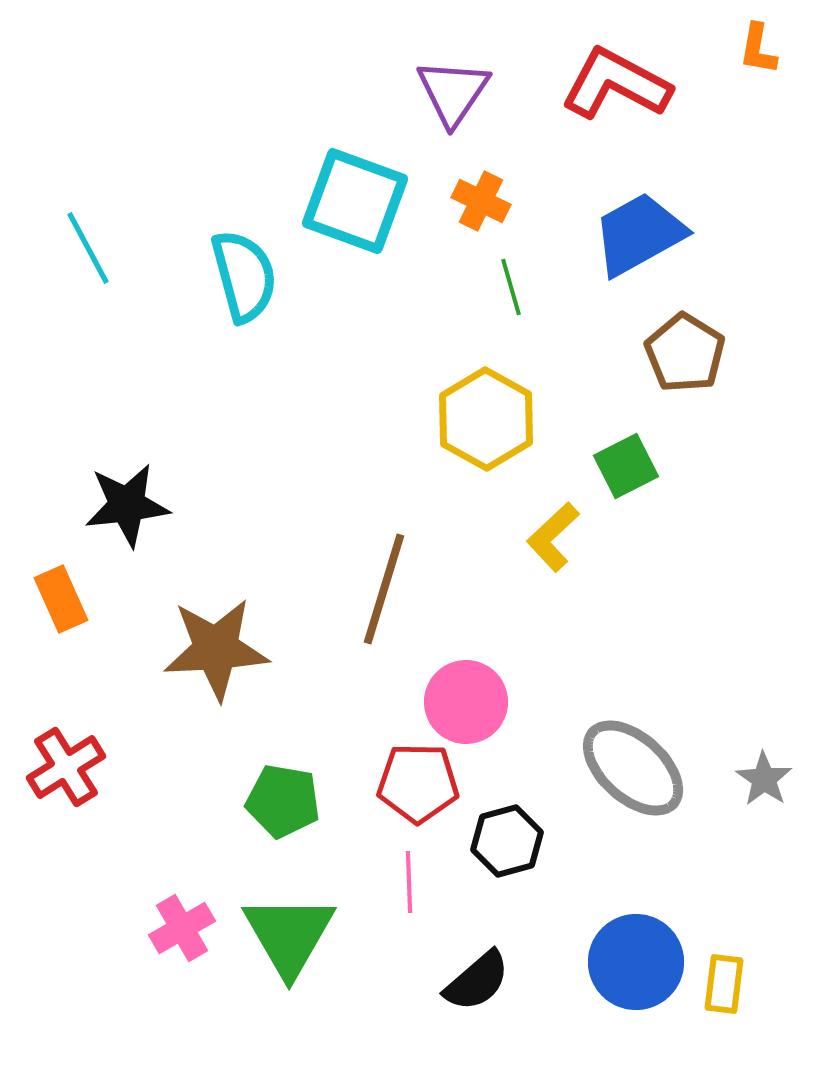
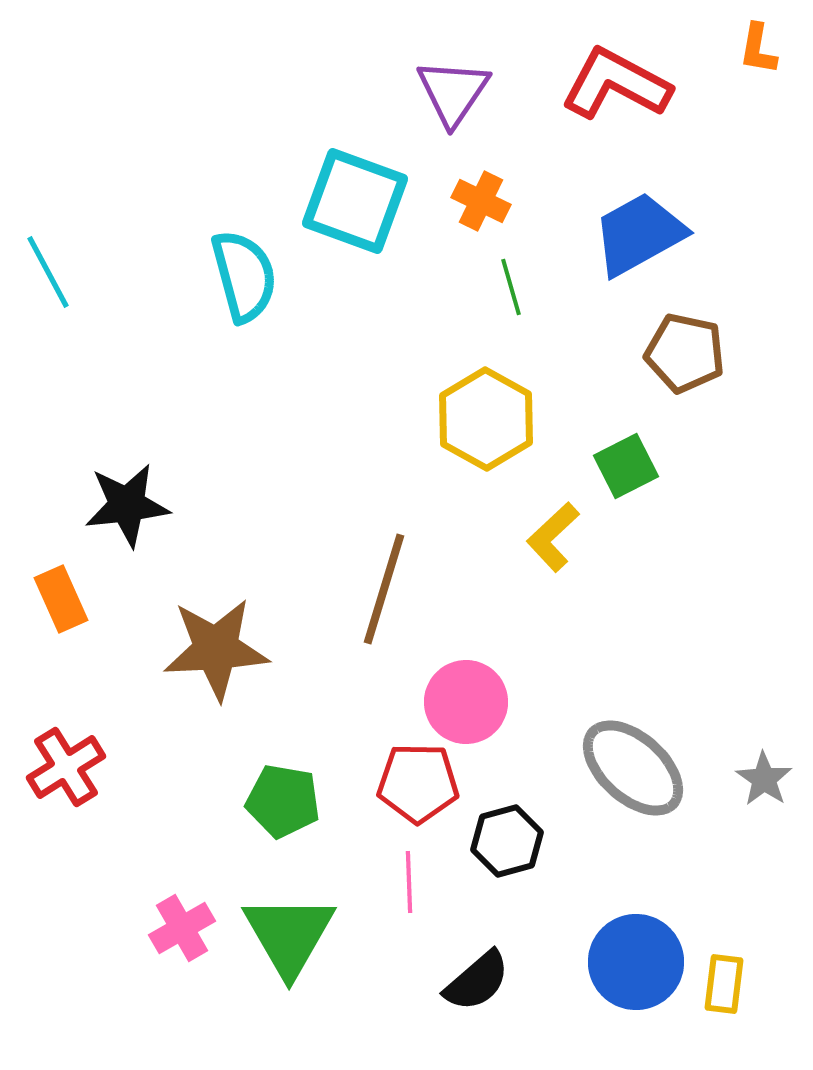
cyan line: moved 40 px left, 24 px down
brown pentagon: rotated 20 degrees counterclockwise
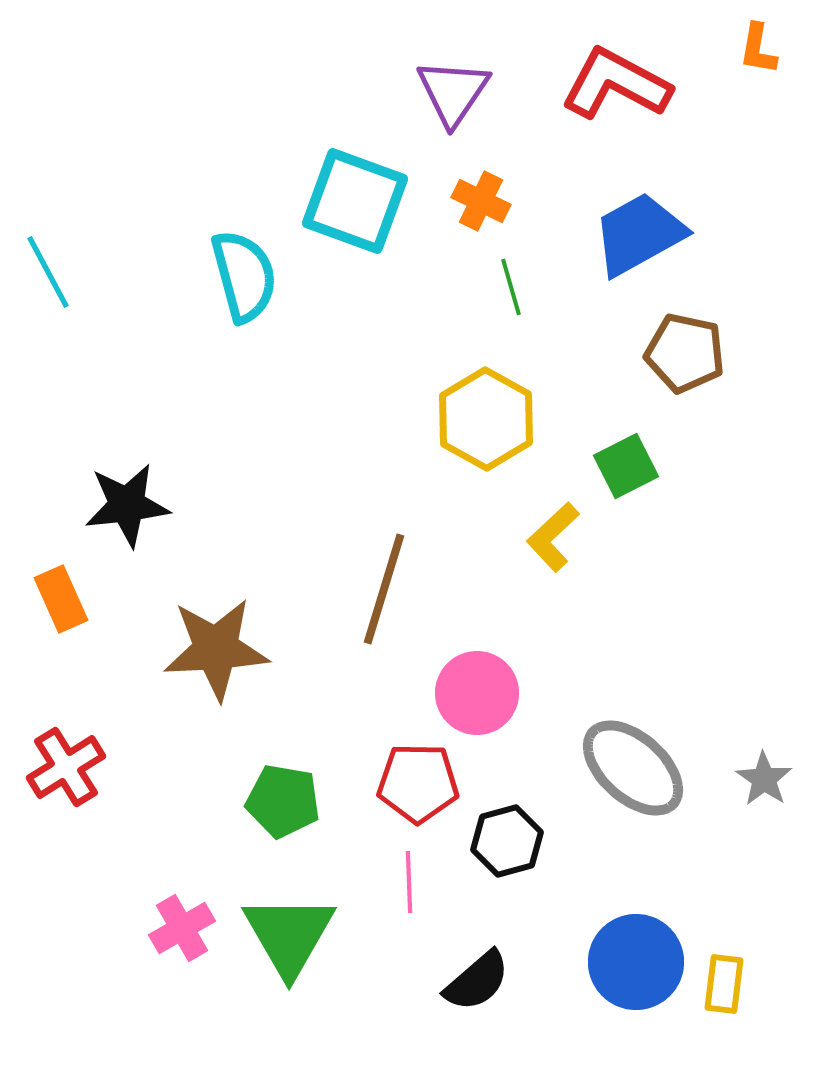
pink circle: moved 11 px right, 9 px up
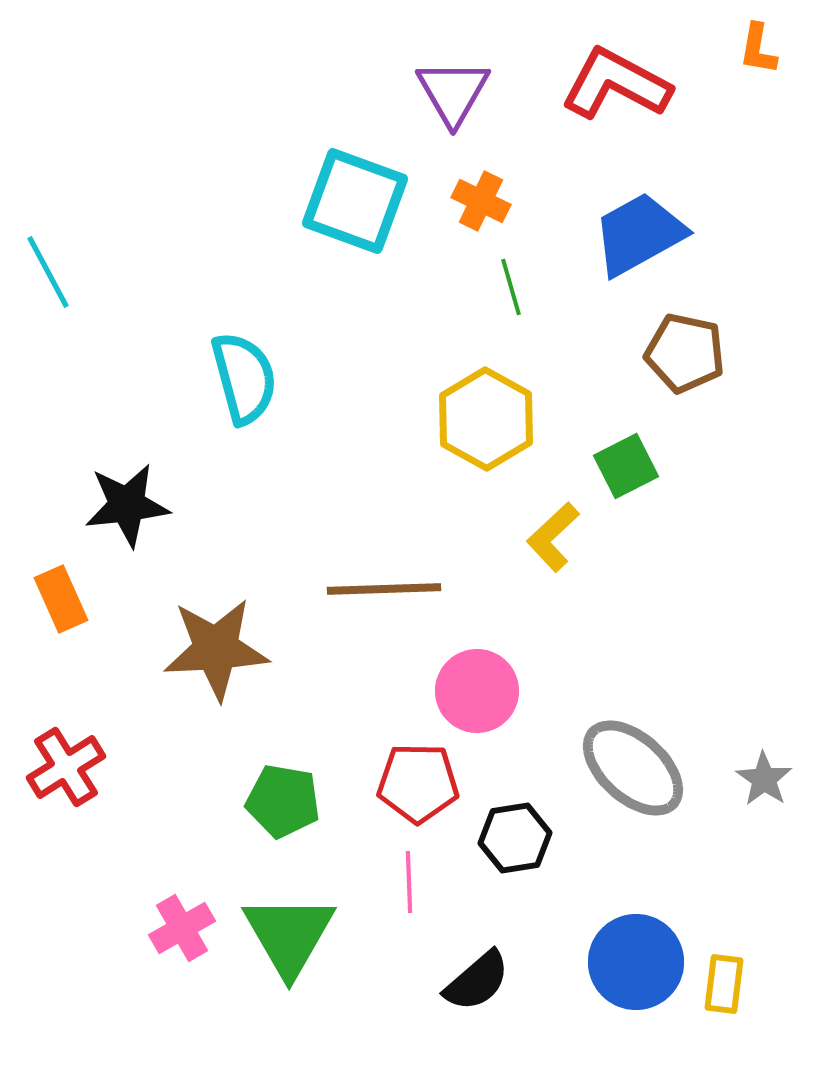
purple triangle: rotated 4 degrees counterclockwise
cyan semicircle: moved 102 px down
brown line: rotated 71 degrees clockwise
pink circle: moved 2 px up
black hexagon: moved 8 px right, 3 px up; rotated 6 degrees clockwise
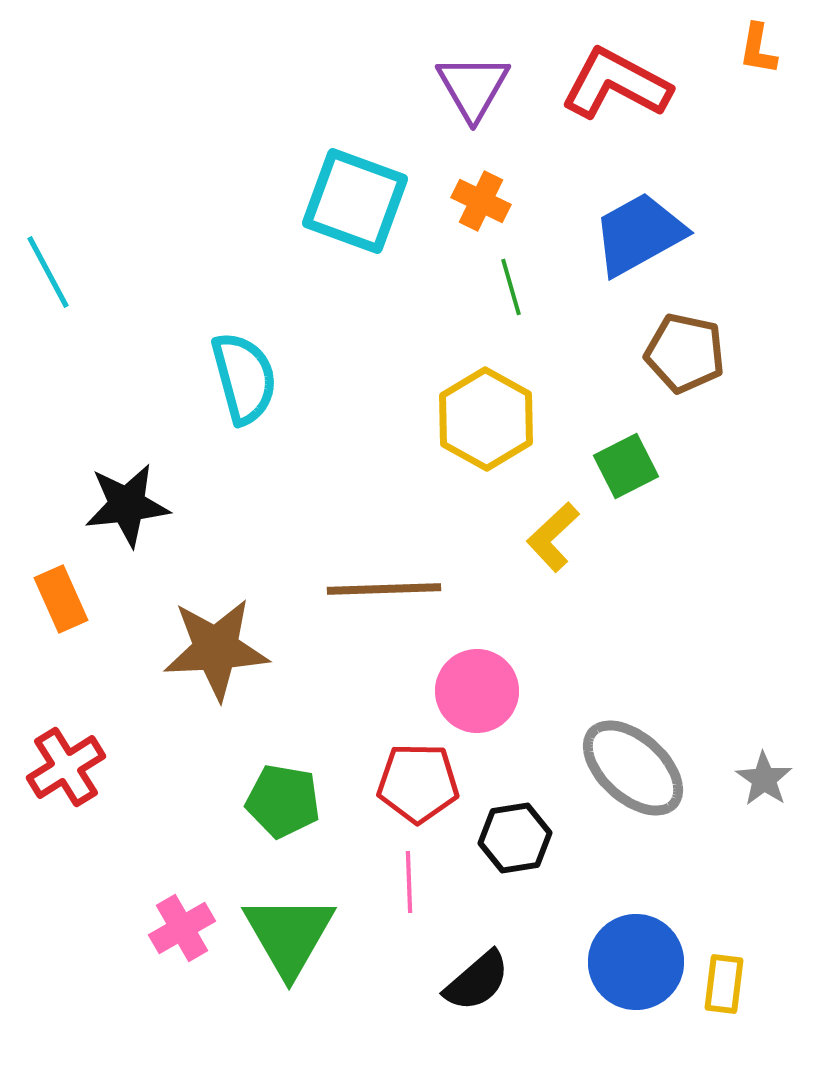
purple triangle: moved 20 px right, 5 px up
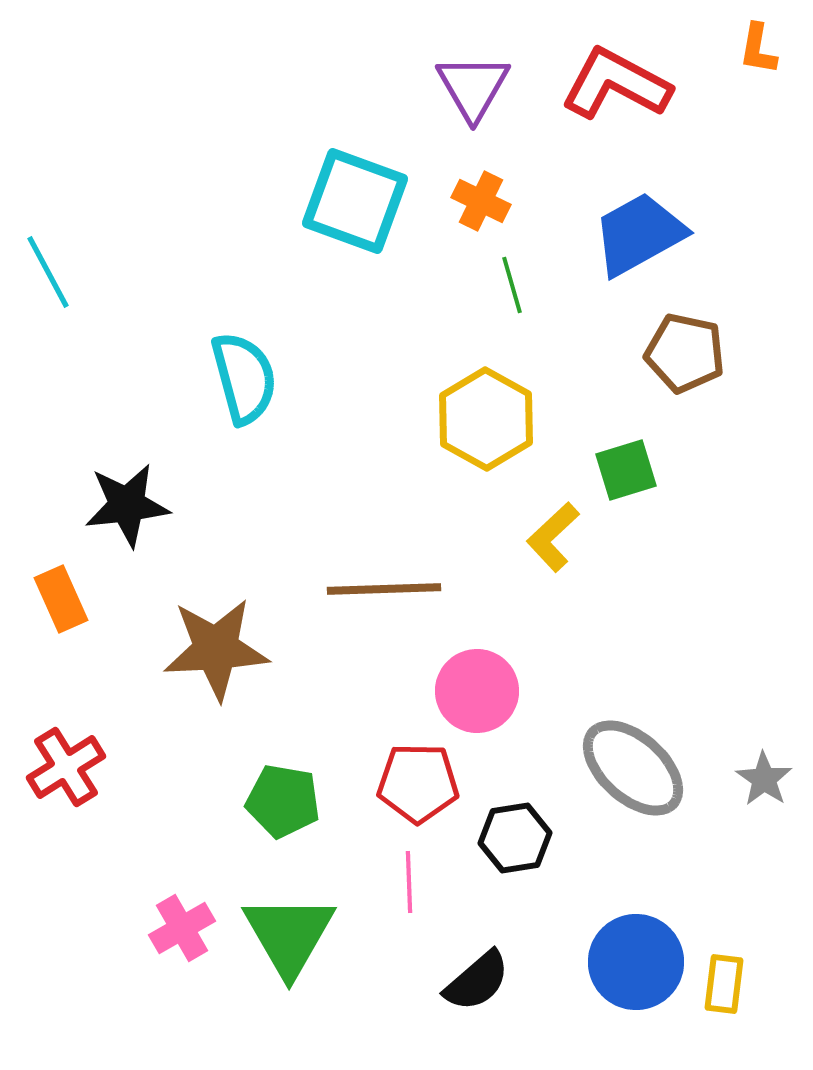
green line: moved 1 px right, 2 px up
green square: moved 4 px down; rotated 10 degrees clockwise
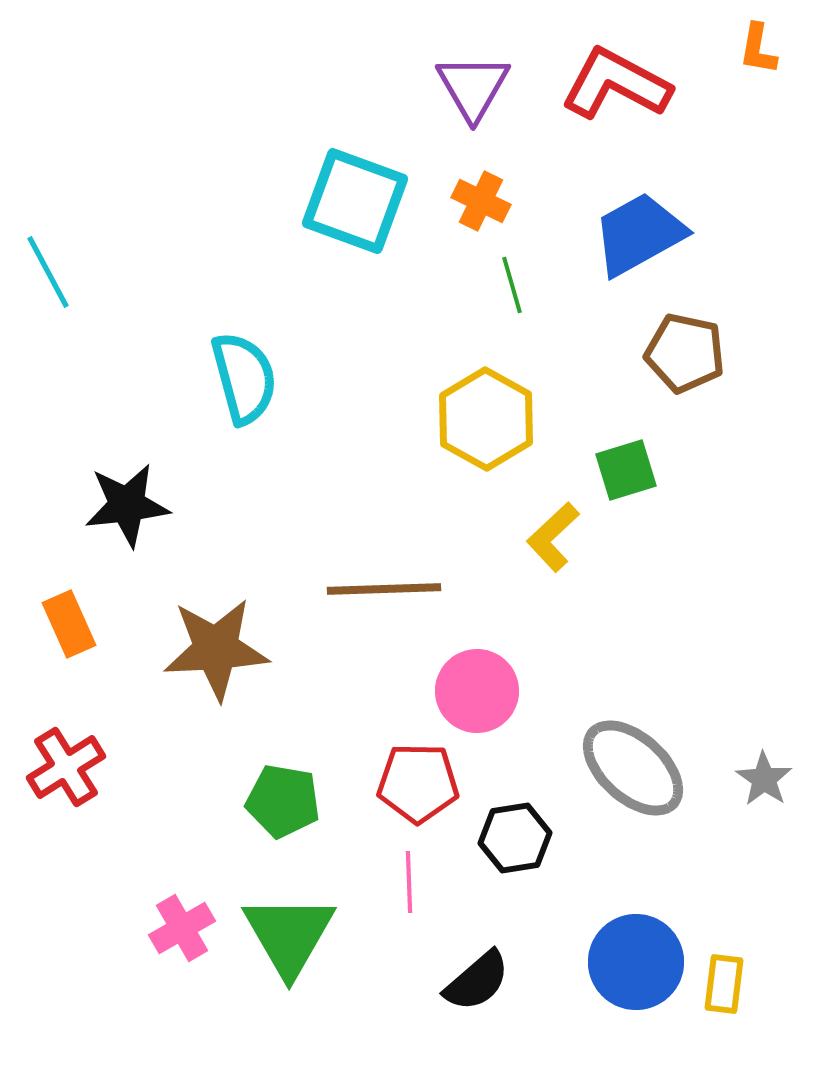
orange rectangle: moved 8 px right, 25 px down
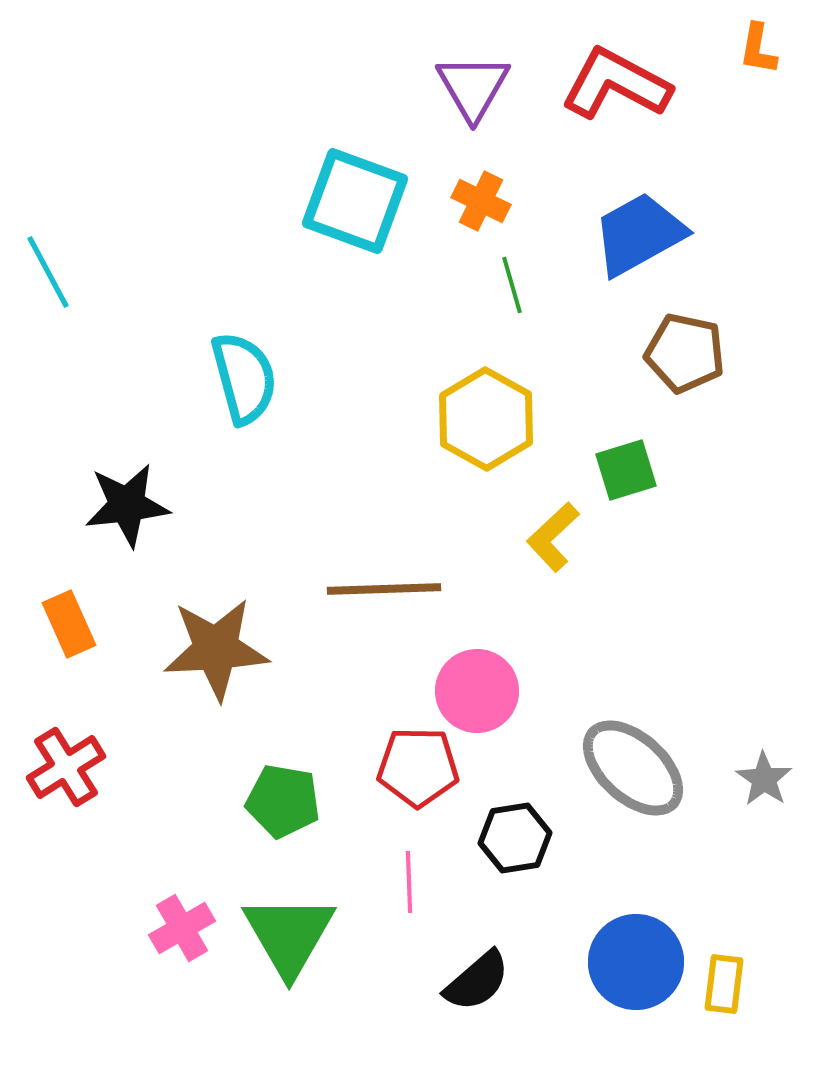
red pentagon: moved 16 px up
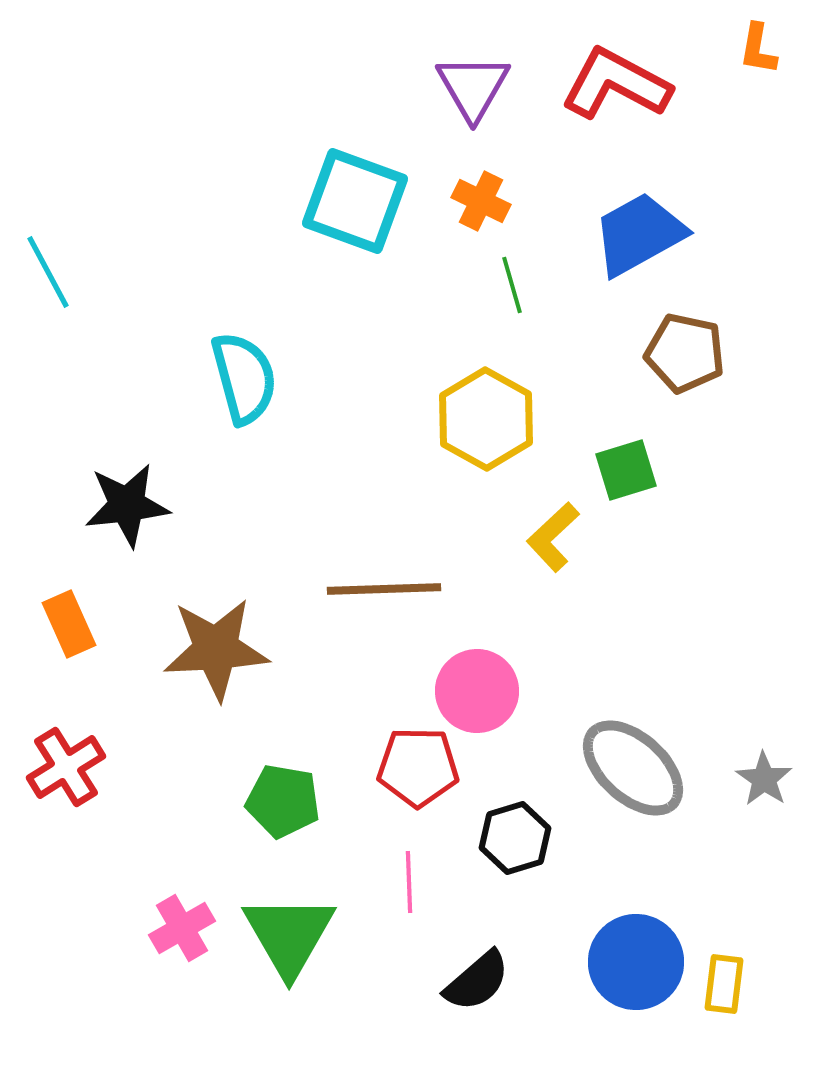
black hexagon: rotated 8 degrees counterclockwise
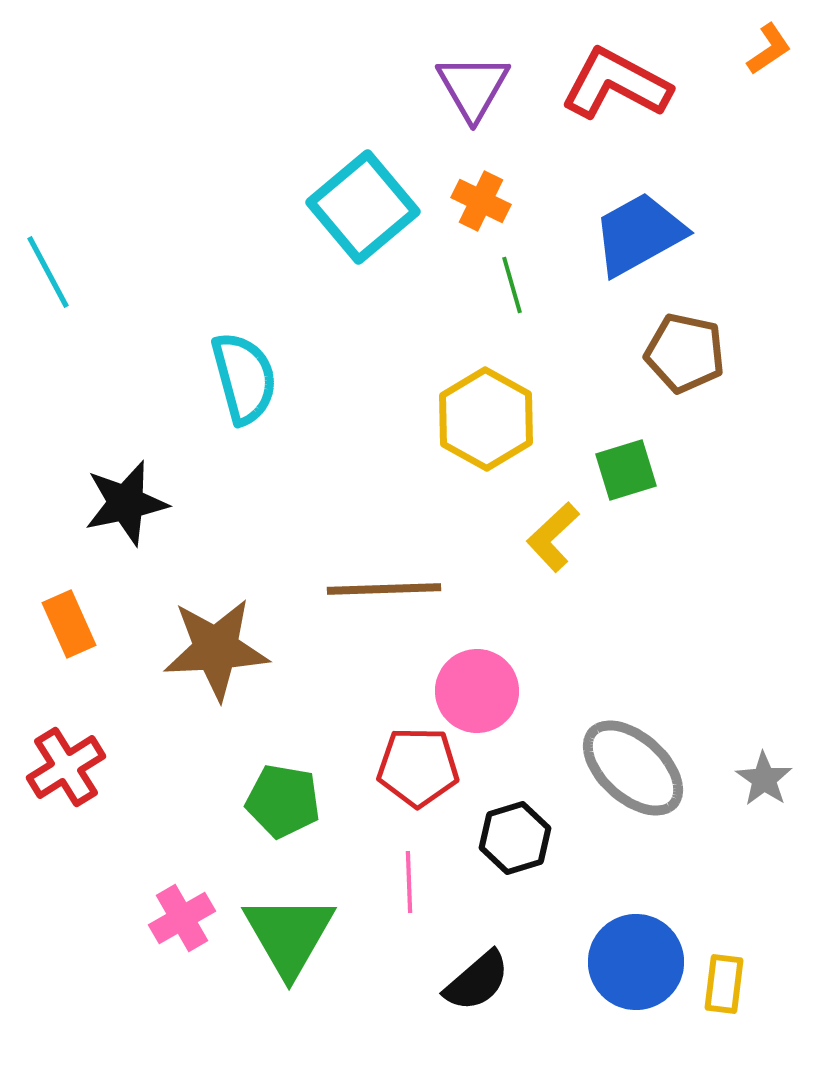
orange L-shape: moved 11 px right; rotated 134 degrees counterclockwise
cyan square: moved 8 px right, 6 px down; rotated 30 degrees clockwise
black star: moved 1 px left, 2 px up; rotated 6 degrees counterclockwise
pink cross: moved 10 px up
